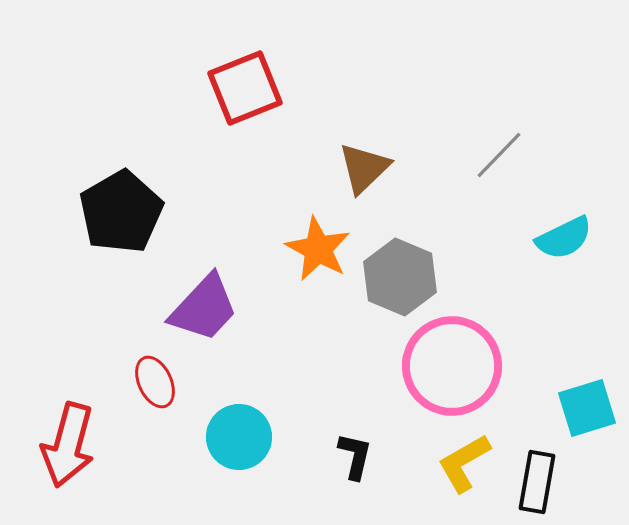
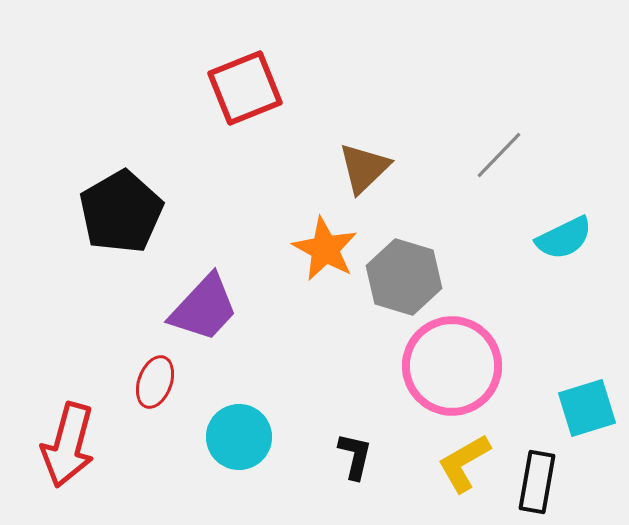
orange star: moved 7 px right
gray hexagon: moved 4 px right; rotated 6 degrees counterclockwise
red ellipse: rotated 45 degrees clockwise
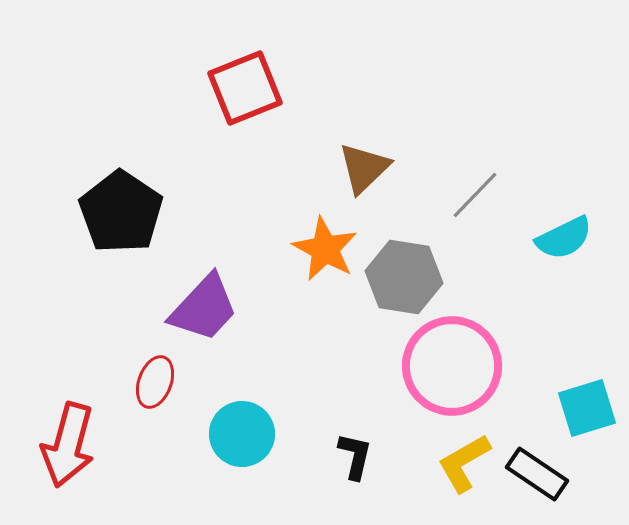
gray line: moved 24 px left, 40 px down
black pentagon: rotated 8 degrees counterclockwise
gray hexagon: rotated 8 degrees counterclockwise
cyan circle: moved 3 px right, 3 px up
black rectangle: moved 8 px up; rotated 66 degrees counterclockwise
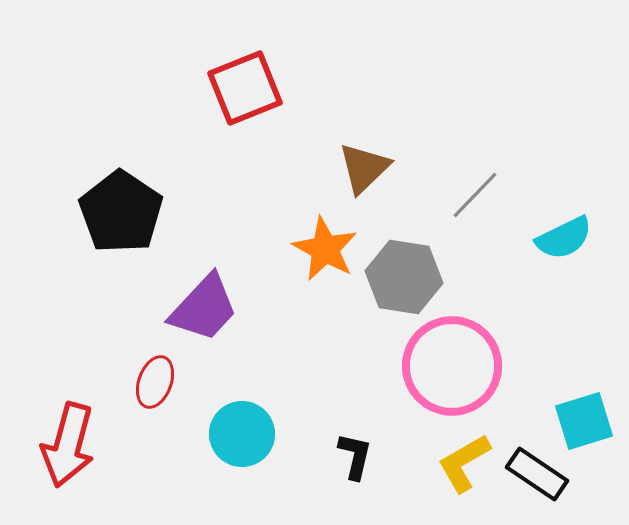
cyan square: moved 3 px left, 13 px down
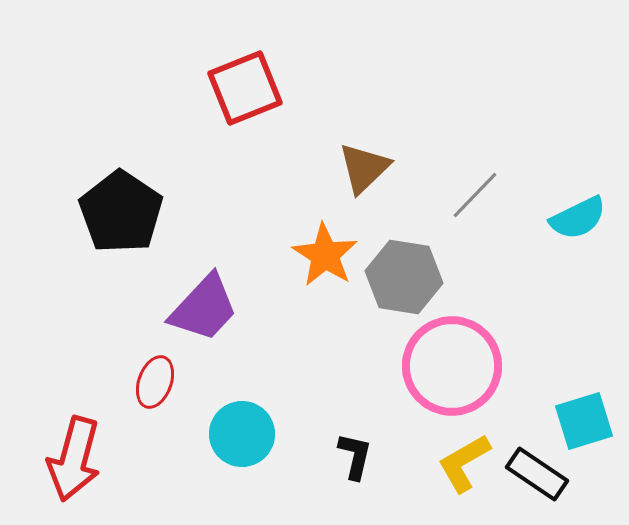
cyan semicircle: moved 14 px right, 20 px up
orange star: moved 6 px down; rotated 4 degrees clockwise
red arrow: moved 6 px right, 14 px down
